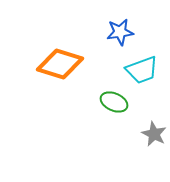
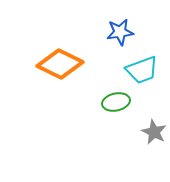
orange diamond: rotated 9 degrees clockwise
green ellipse: moved 2 px right; rotated 36 degrees counterclockwise
gray star: moved 2 px up
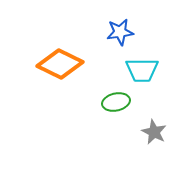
cyan trapezoid: rotated 20 degrees clockwise
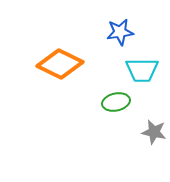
gray star: rotated 15 degrees counterclockwise
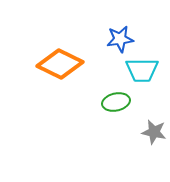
blue star: moved 7 px down
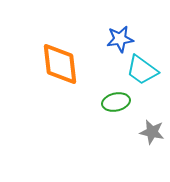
orange diamond: rotated 57 degrees clockwise
cyan trapezoid: rotated 36 degrees clockwise
gray star: moved 2 px left
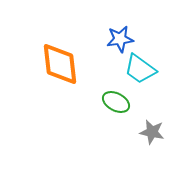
cyan trapezoid: moved 2 px left, 1 px up
green ellipse: rotated 40 degrees clockwise
